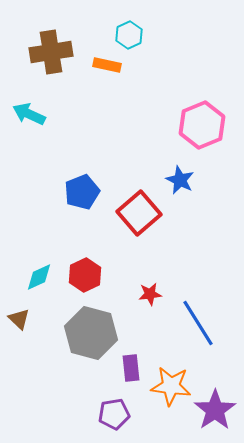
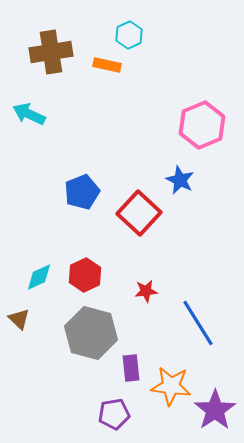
red square: rotated 6 degrees counterclockwise
red star: moved 4 px left, 3 px up
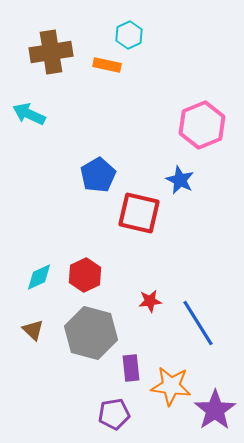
blue pentagon: moved 16 px right, 17 px up; rotated 8 degrees counterclockwise
red square: rotated 30 degrees counterclockwise
red star: moved 4 px right, 10 px down
brown triangle: moved 14 px right, 11 px down
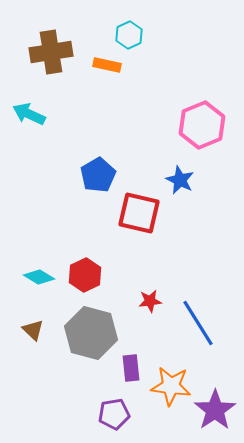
cyan diamond: rotated 56 degrees clockwise
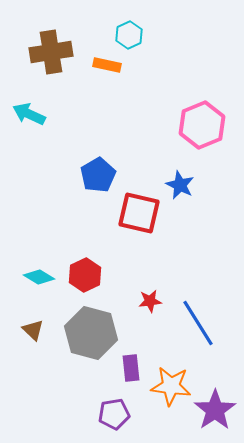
blue star: moved 5 px down
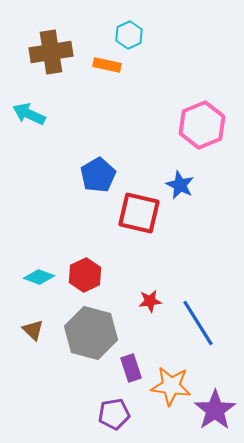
cyan diamond: rotated 12 degrees counterclockwise
purple rectangle: rotated 12 degrees counterclockwise
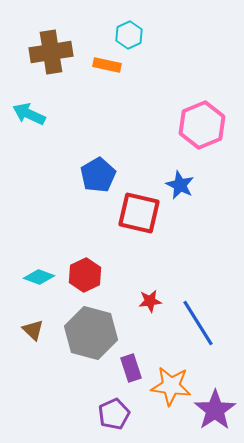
purple pentagon: rotated 16 degrees counterclockwise
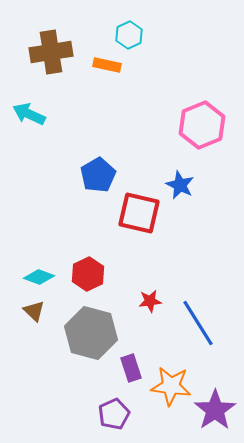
red hexagon: moved 3 px right, 1 px up
brown triangle: moved 1 px right, 19 px up
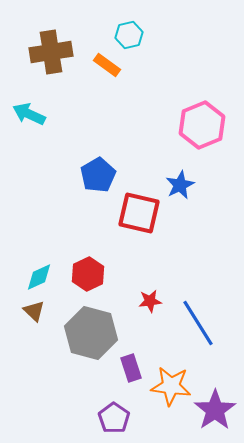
cyan hexagon: rotated 12 degrees clockwise
orange rectangle: rotated 24 degrees clockwise
blue star: rotated 20 degrees clockwise
cyan diamond: rotated 44 degrees counterclockwise
purple pentagon: moved 4 px down; rotated 12 degrees counterclockwise
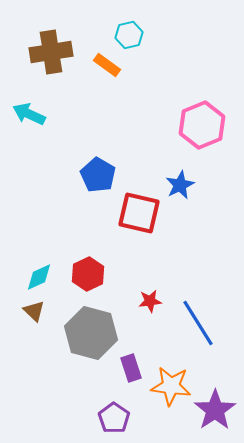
blue pentagon: rotated 12 degrees counterclockwise
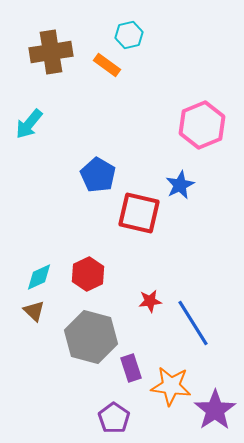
cyan arrow: moved 10 px down; rotated 76 degrees counterclockwise
blue line: moved 5 px left
gray hexagon: moved 4 px down
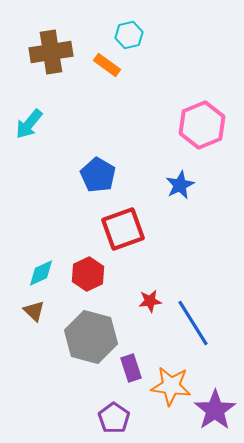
red square: moved 16 px left, 16 px down; rotated 33 degrees counterclockwise
cyan diamond: moved 2 px right, 4 px up
